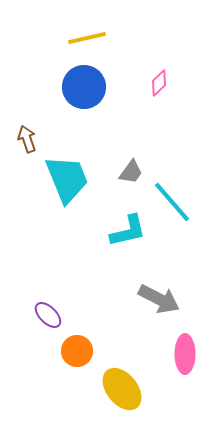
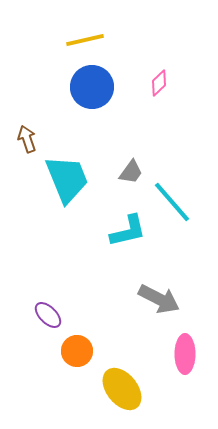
yellow line: moved 2 px left, 2 px down
blue circle: moved 8 px right
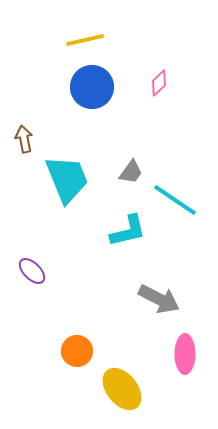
brown arrow: moved 3 px left; rotated 8 degrees clockwise
cyan line: moved 3 px right, 2 px up; rotated 15 degrees counterclockwise
purple ellipse: moved 16 px left, 44 px up
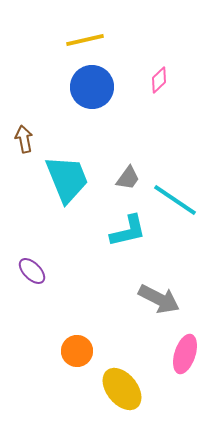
pink diamond: moved 3 px up
gray trapezoid: moved 3 px left, 6 px down
pink ellipse: rotated 18 degrees clockwise
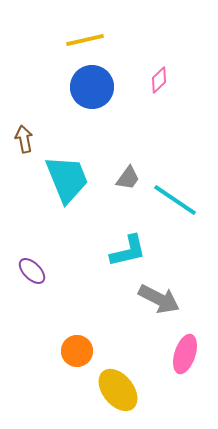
cyan L-shape: moved 20 px down
yellow ellipse: moved 4 px left, 1 px down
